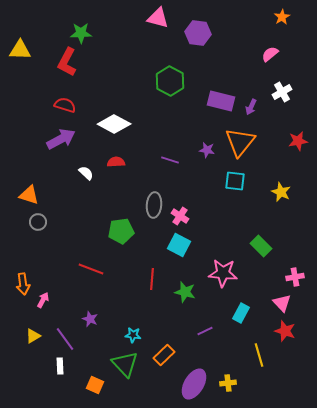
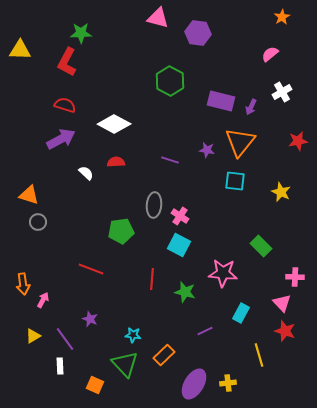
pink cross at (295, 277): rotated 12 degrees clockwise
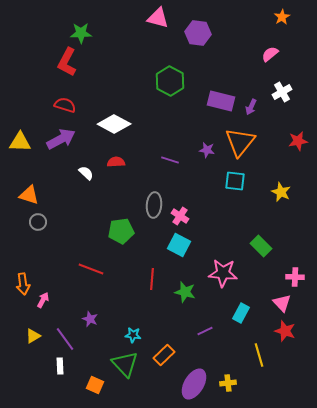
yellow triangle at (20, 50): moved 92 px down
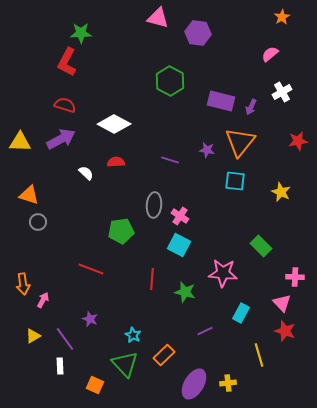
cyan star at (133, 335): rotated 21 degrees clockwise
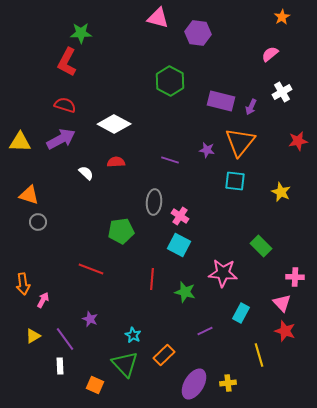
gray ellipse at (154, 205): moved 3 px up
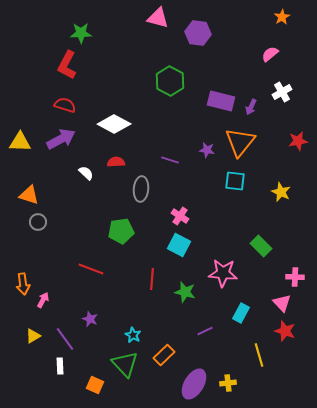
red L-shape at (67, 62): moved 3 px down
gray ellipse at (154, 202): moved 13 px left, 13 px up
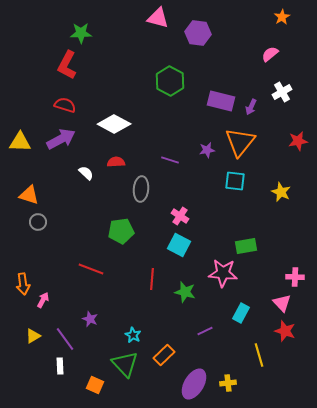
purple star at (207, 150): rotated 21 degrees counterclockwise
green rectangle at (261, 246): moved 15 px left; rotated 55 degrees counterclockwise
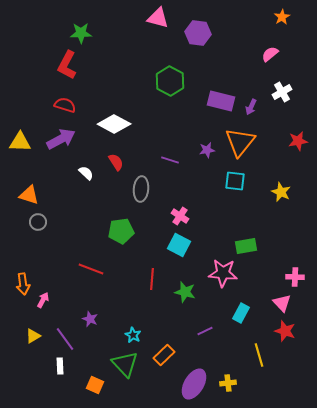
red semicircle at (116, 162): rotated 60 degrees clockwise
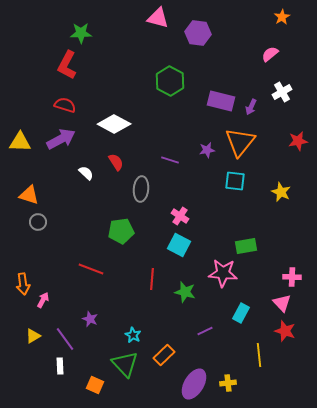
pink cross at (295, 277): moved 3 px left
yellow line at (259, 355): rotated 10 degrees clockwise
